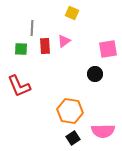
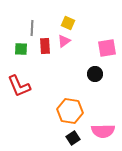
yellow square: moved 4 px left, 10 px down
pink square: moved 1 px left, 1 px up
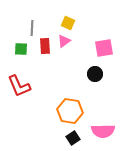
pink square: moved 3 px left
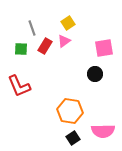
yellow square: rotated 32 degrees clockwise
gray line: rotated 21 degrees counterclockwise
red rectangle: rotated 35 degrees clockwise
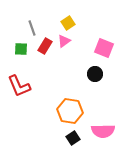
pink square: rotated 30 degrees clockwise
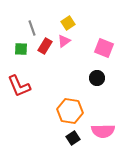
black circle: moved 2 px right, 4 px down
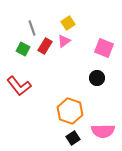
green square: moved 2 px right; rotated 24 degrees clockwise
red L-shape: rotated 15 degrees counterclockwise
orange hexagon: rotated 10 degrees clockwise
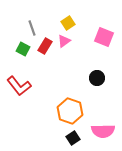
pink square: moved 11 px up
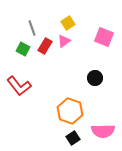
black circle: moved 2 px left
